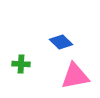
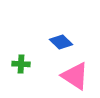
pink triangle: rotated 44 degrees clockwise
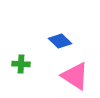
blue diamond: moved 1 px left, 1 px up
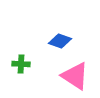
blue diamond: rotated 25 degrees counterclockwise
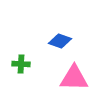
pink triangle: moved 1 px left, 2 px down; rotated 32 degrees counterclockwise
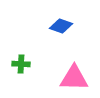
blue diamond: moved 1 px right, 15 px up
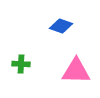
pink triangle: moved 2 px right, 7 px up
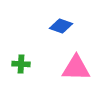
pink triangle: moved 3 px up
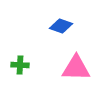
green cross: moved 1 px left, 1 px down
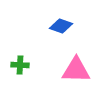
pink triangle: moved 2 px down
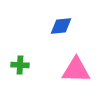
blue diamond: rotated 25 degrees counterclockwise
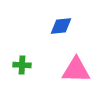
green cross: moved 2 px right
